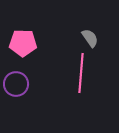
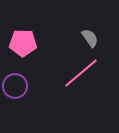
pink line: rotated 45 degrees clockwise
purple circle: moved 1 px left, 2 px down
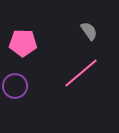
gray semicircle: moved 1 px left, 7 px up
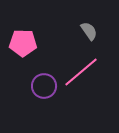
pink line: moved 1 px up
purple circle: moved 29 px right
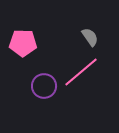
gray semicircle: moved 1 px right, 6 px down
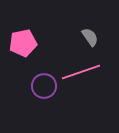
pink pentagon: rotated 12 degrees counterclockwise
pink line: rotated 21 degrees clockwise
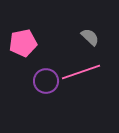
gray semicircle: rotated 12 degrees counterclockwise
purple circle: moved 2 px right, 5 px up
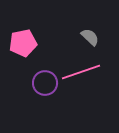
purple circle: moved 1 px left, 2 px down
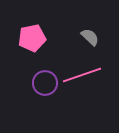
pink pentagon: moved 9 px right, 5 px up
pink line: moved 1 px right, 3 px down
